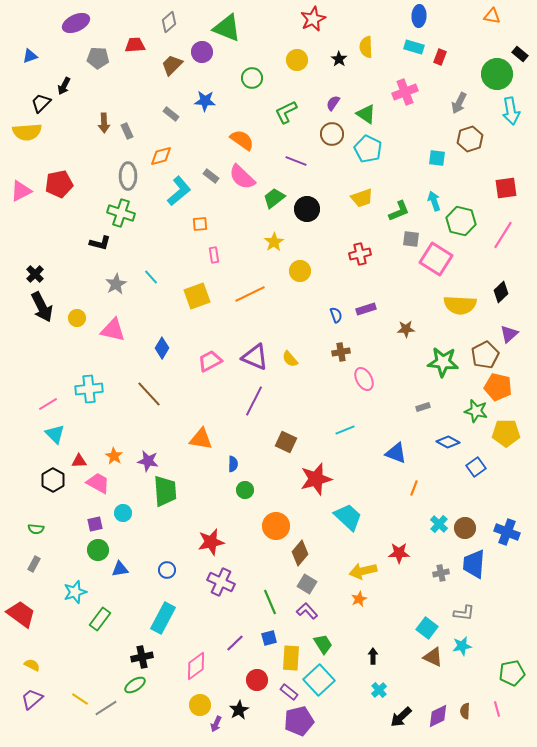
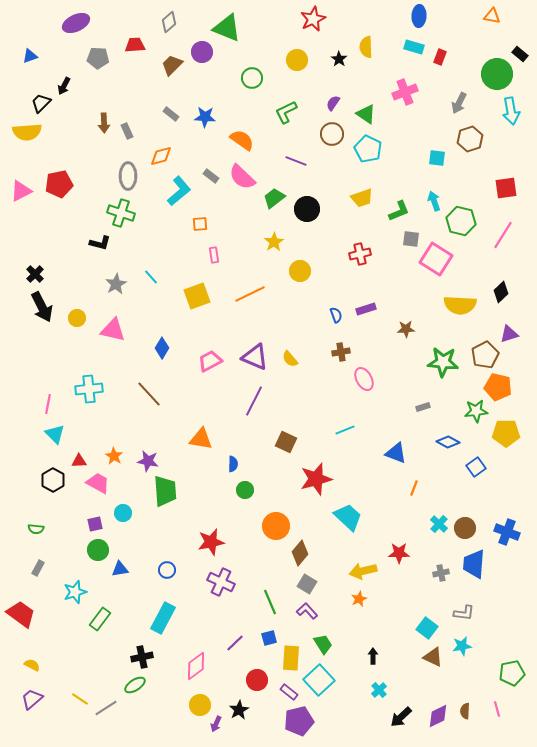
blue star at (205, 101): moved 16 px down
purple triangle at (509, 334): rotated 24 degrees clockwise
pink line at (48, 404): rotated 48 degrees counterclockwise
green star at (476, 411): rotated 20 degrees counterclockwise
gray rectangle at (34, 564): moved 4 px right, 4 px down
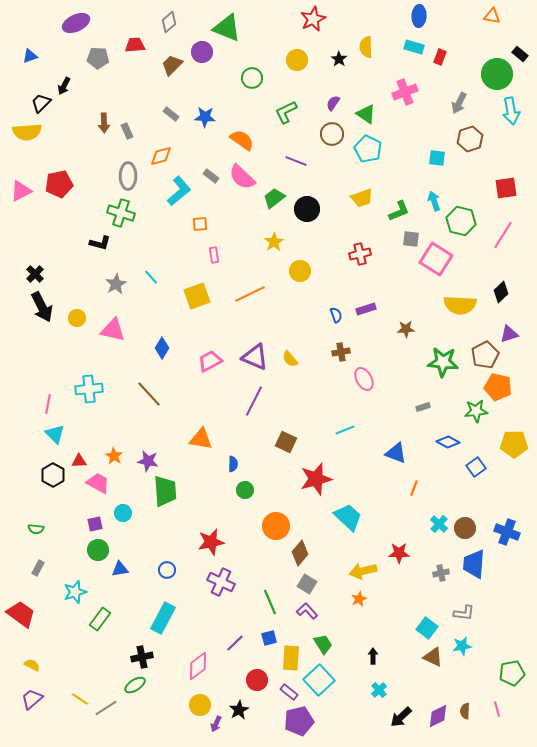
yellow pentagon at (506, 433): moved 8 px right, 11 px down
black hexagon at (53, 480): moved 5 px up
pink diamond at (196, 666): moved 2 px right
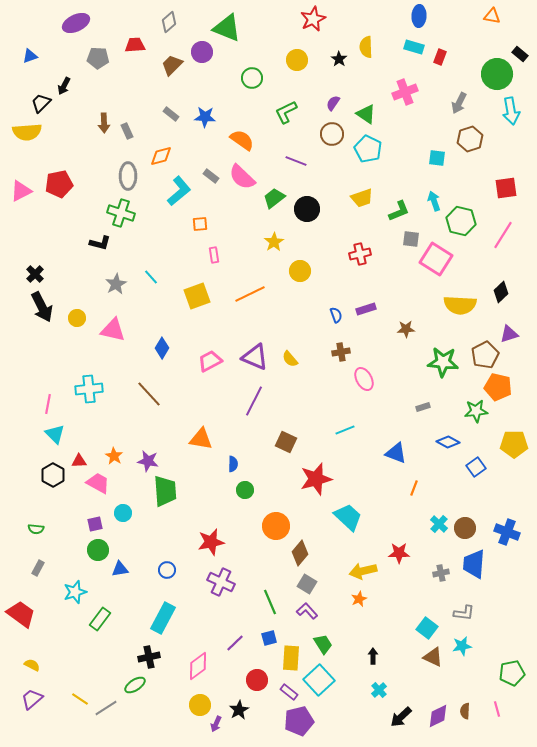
black cross at (142, 657): moved 7 px right
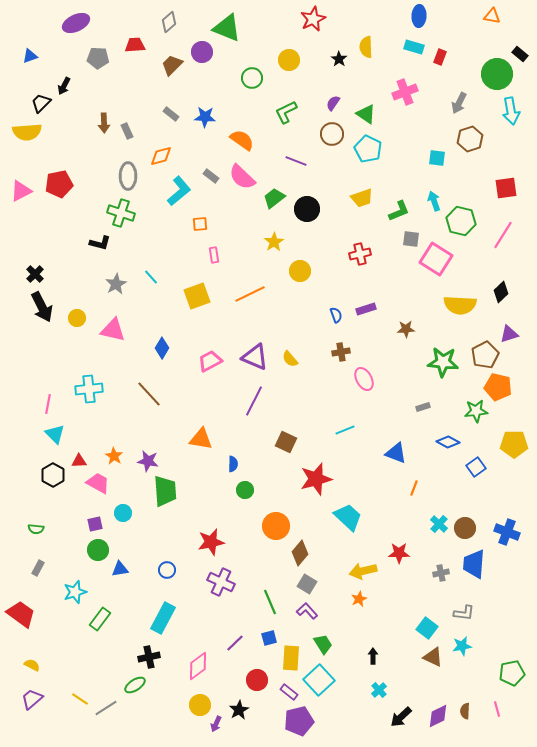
yellow circle at (297, 60): moved 8 px left
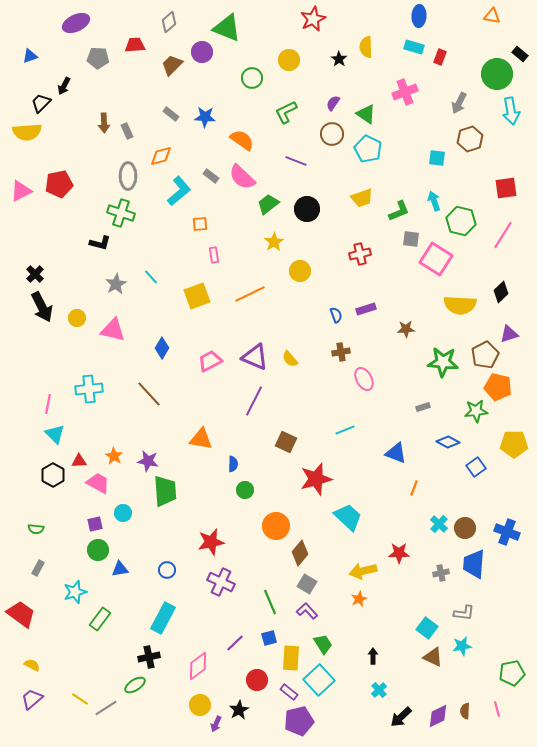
green trapezoid at (274, 198): moved 6 px left, 6 px down
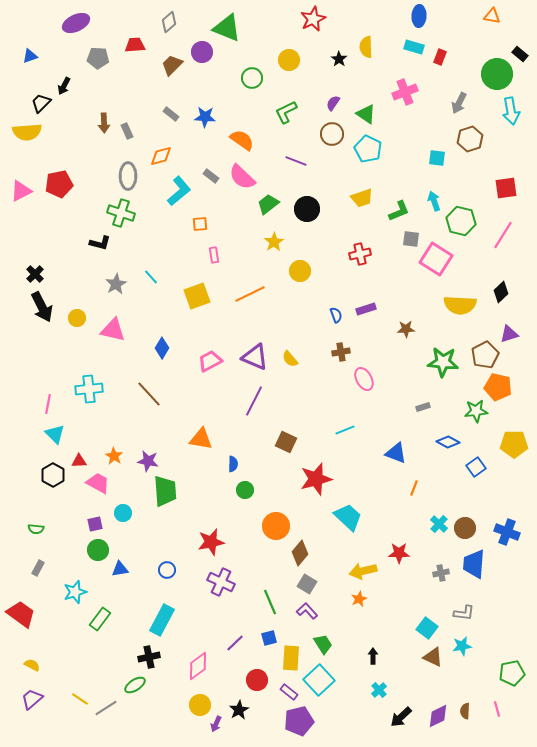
cyan rectangle at (163, 618): moved 1 px left, 2 px down
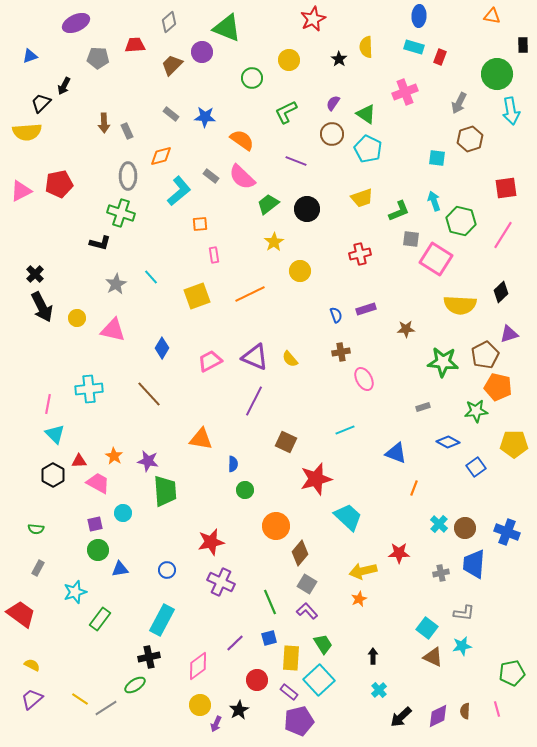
black rectangle at (520, 54): moved 3 px right, 9 px up; rotated 49 degrees clockwise
